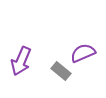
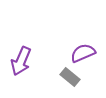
gray rectangle: moved 9 px right, 6 px down
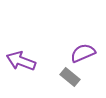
purple arrow: rotated 88 degrees clockwise
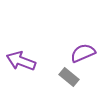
gray rectangle: moved 1 px left
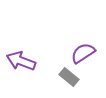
purple semicircle: rotated 10 degrees counterclockwise
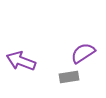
gray rectangle: rotated 48 degrees counterclockwise
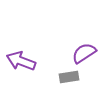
purple semicircle: moved 1 px right
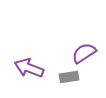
purple arrow: moved 8 px right, 7 px down
